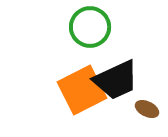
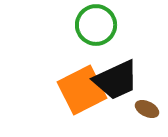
green circle: moved 6 px right, 2 px up
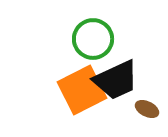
green circle: moved 3 px left, 14 px down
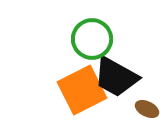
green circle: moved 1 px left
black trapezoid: moved 3 px up; rotated 54 degrees clockwise
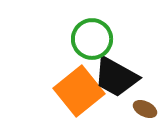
orange square: moved 3 px left, 1 px down; rotated 12 degrees counterclockwise
brown ellipse: moved 2 px left
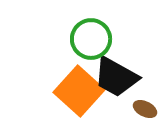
green circle: moved 1 px left
orange square: rotated 9 degrees counterclockwise
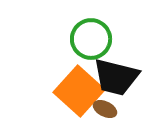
black trapezoid: rotated 15 degrees counterclockwise
brown ellipse: moved 40 px left
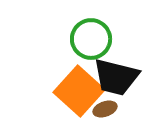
brown ellipse: rotated 45 degrees counterclockwise
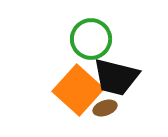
orange square: moved 1 px left, 1 px up
brown ellipse: moved 1 px up
